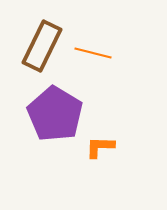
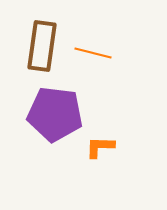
brown rectangle: rotated 18 degrees counterclockwise
purple pentagon: rotated 24 degrees counterclockwise
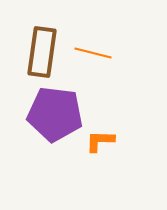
brown rectangle: moved 6 px down
orange L-shape: moved 6 px up
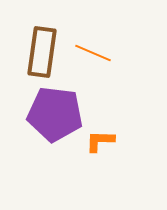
orange line: rotated 9 degrees clockwise
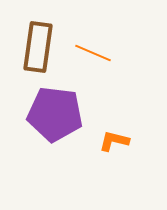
brown rectangle: moved 4 px left, 5 px up
orange L-shape: moved 14 px right; rotated 12 degrees clockwise
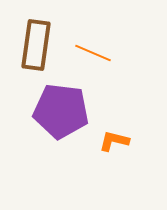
brown rectangle: moved 2 px left, 2 px up
purple pentagon: moved 6 px right, 3 px up
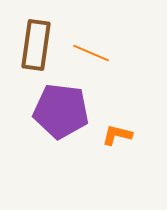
orange line: moved 2 px left
orange L-shape: moved 3 px right, 6 px up
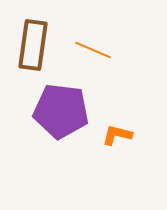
brown rectangle: moved 3 px left
orange line: moved 2 px right, 3 px up
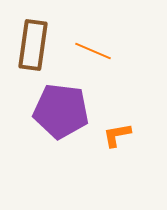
orange line: moved 1 px down
orange L-shape: rotated 24 degrees counterclockwise
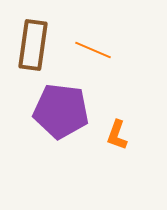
orange line: moved 1 px up
orange L-shape: rotated 60 degrees counterclockwise
